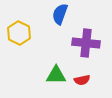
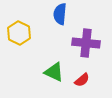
blue semicircle: rotated 15 degrees counterclockwise
green triangle: moved 2 px left, 3 px up; rotated 25 degrees clockwise
red semicircle: rotated 28 degrees counterclockwise
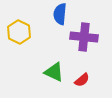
yellow hexagon: moved 1 px up
purple cross: moved 2 px left, 6 px up
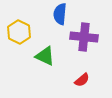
green triangle: moved 9 px left, 16 px up
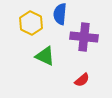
yellow hexagon: moved 12 px right, 9 px up
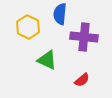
yellow hexagon: moved 3 px left, 4 px down
green triangle: moved 2 px right, 4 px down
